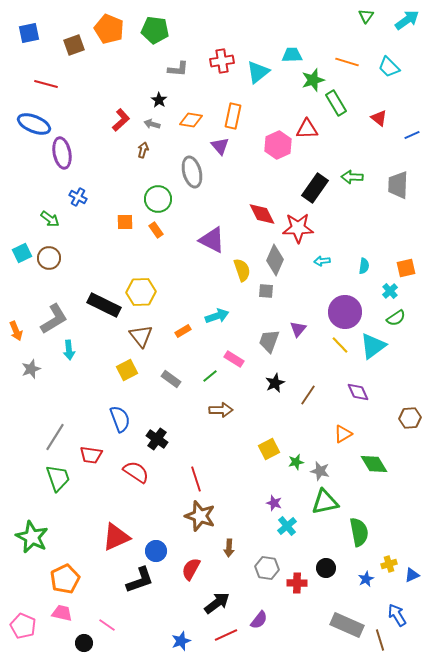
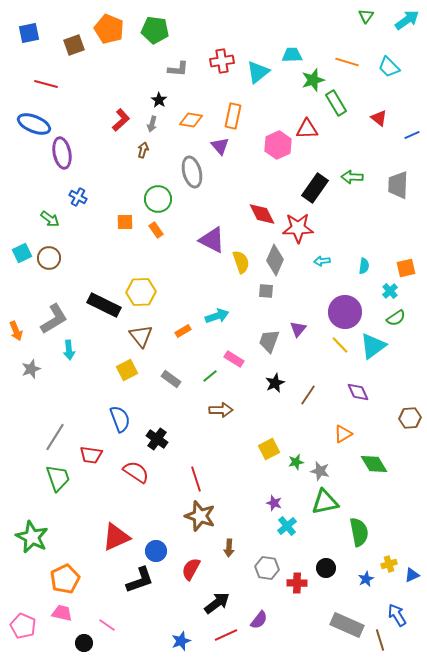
gray arrow at (152, 124): rotated 91 degrees counterclockwise
yellow semicircle at (242, 270): moved 1 px left, 8 px up
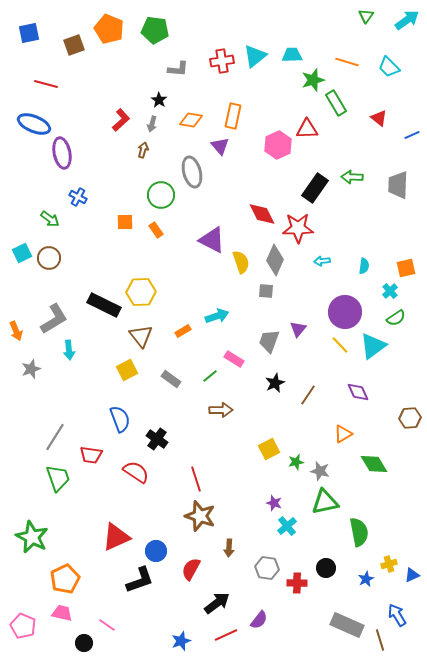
cyan triangle at (258, 72): moved 3 px left, 16 px up
green circle at (158, 199): moved 3 px right, 4 px up
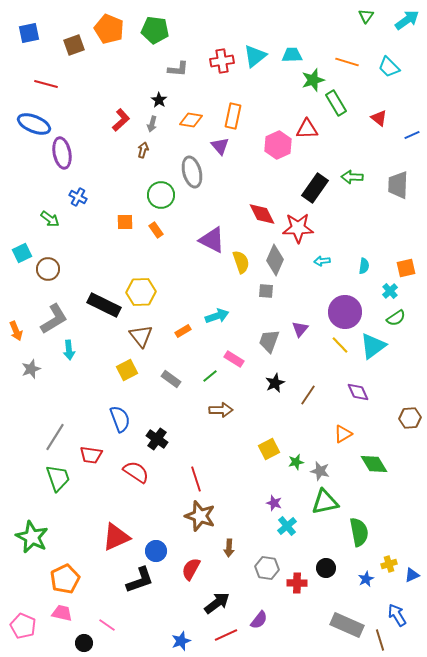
brown circle at (49, 258): moved 1 px left, 11 px down
purple triangle at (298, 329): moved 2 px right
